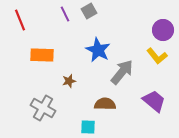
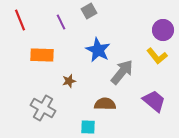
purple line: moved 4 px left, 8 px down
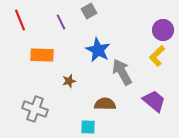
yellow L-shape: rotated 85 degrees clockwise
gray arrow: rotated 68 degrees counterclockwise
gray cross: moved 8 px left, 1 px down; rotated 10 degrees counterclockwise
